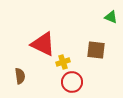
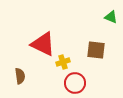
red circle: moved 3 px right, 1 px down
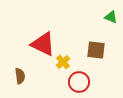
yellow cross: rotated 24 degrees counterclockwise
red circle: moved 4 px right, 1 px up
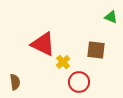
brown semicircle: moved 5 px left, 6 px down
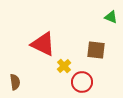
yellow cross: moved 1 px right, 4 px down
red circle: moved 3 px right
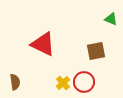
green triangle: moved 2 px down
brown square: moved 1 px down; rotated 18 degrees counterclockwise
yellow cross: moved 1 px left, 17 px down
red circle: moved 2 px right
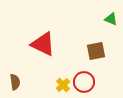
yellow cross: moved 2 px down
